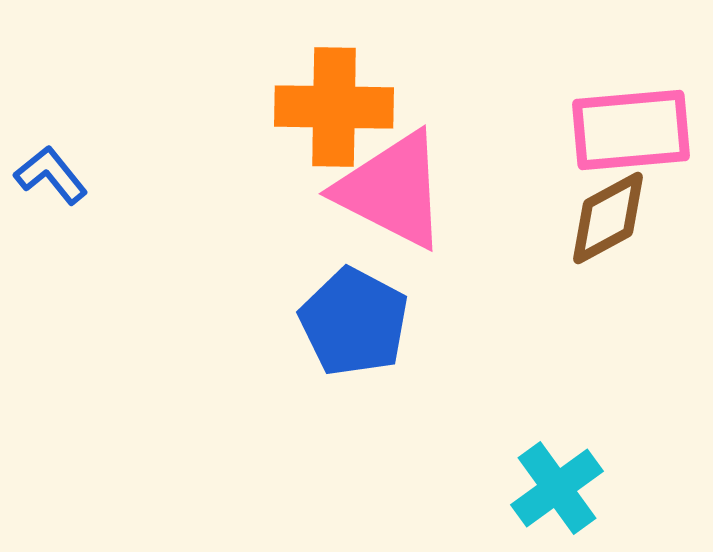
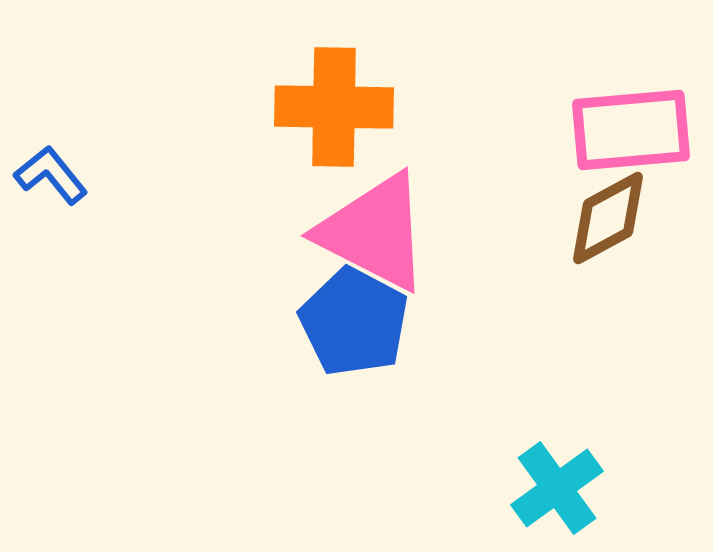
pink triangle: moved 18 px left, 42 px down
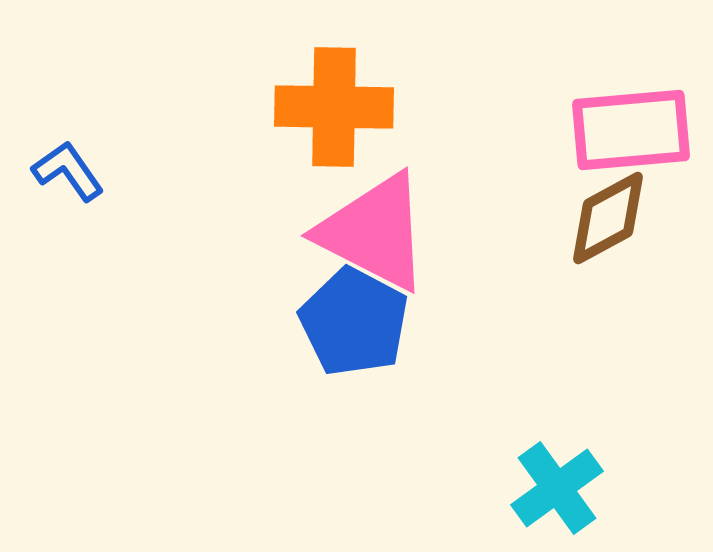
blue L-shape: moved 17 px right, 4 px up; rotated 4 degrees clockwise
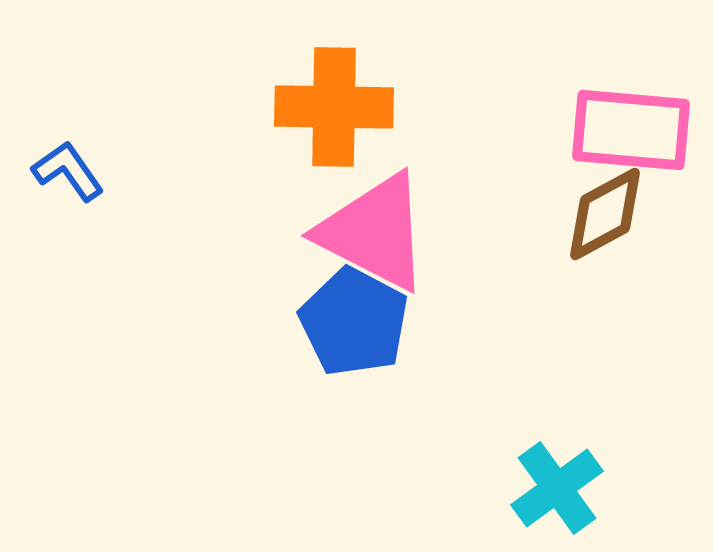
pink rectangle: rotated 10 degrees clockwise
brown diamond: moved 3 px left, 4 px up
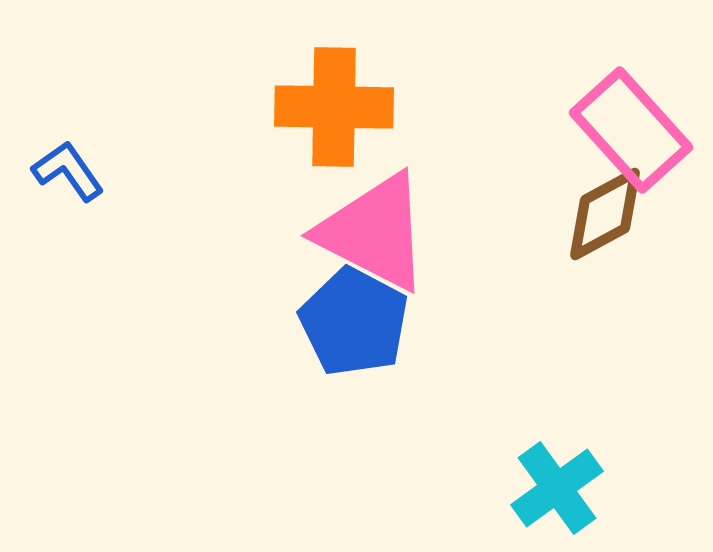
pink rectangle: rotated 43 degrees clockwise
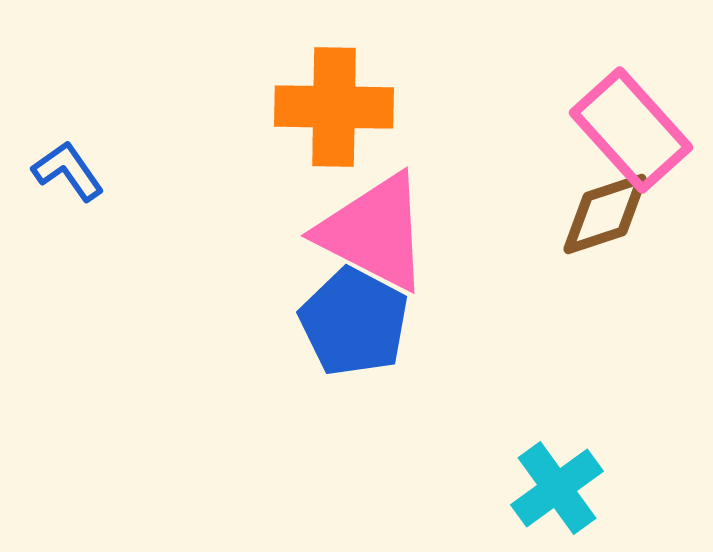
brown diamond: rotated 10 degrees clockwise
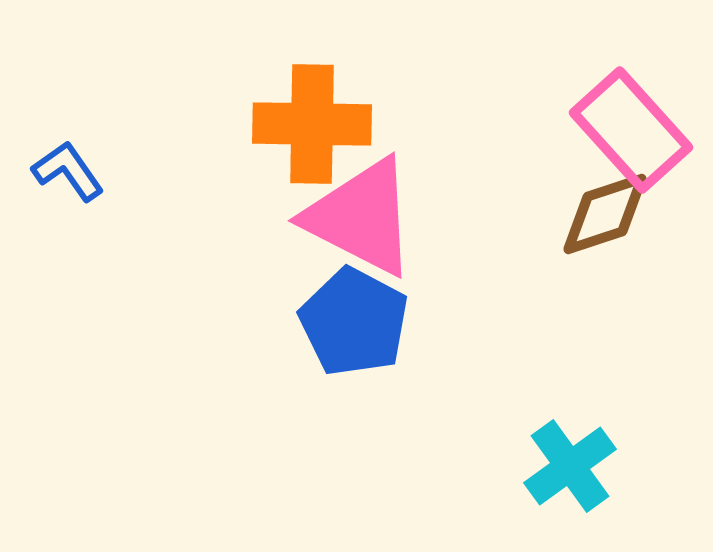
orange cross: moved 22 px left, 17 px down
pink triangle: moved 13 px left, 15 px up
cyan cross: moved 13 px right, 22 px up
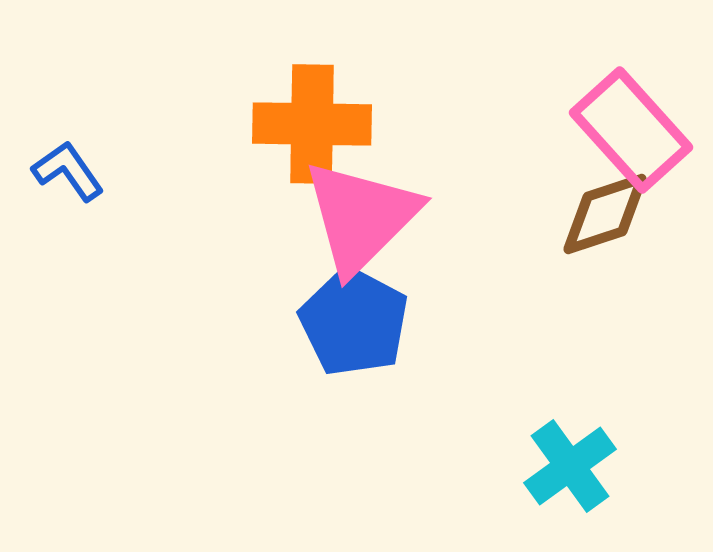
pink triangle: rotated 48 degrees clockwise
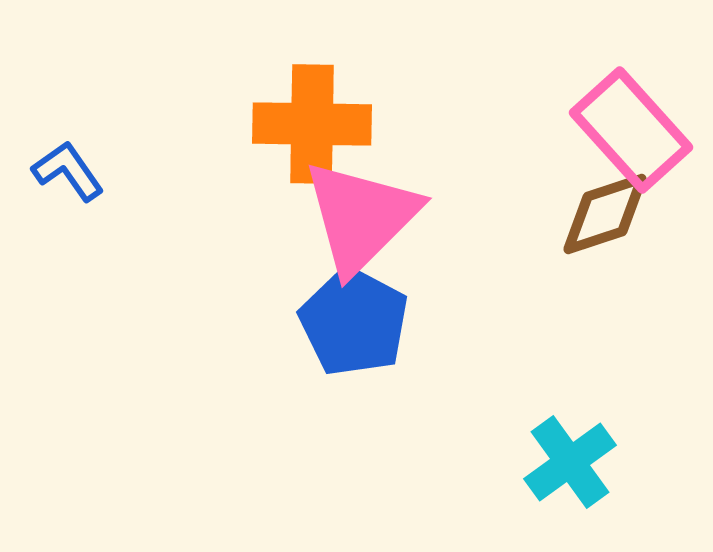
cyan cross: moved 4 px up
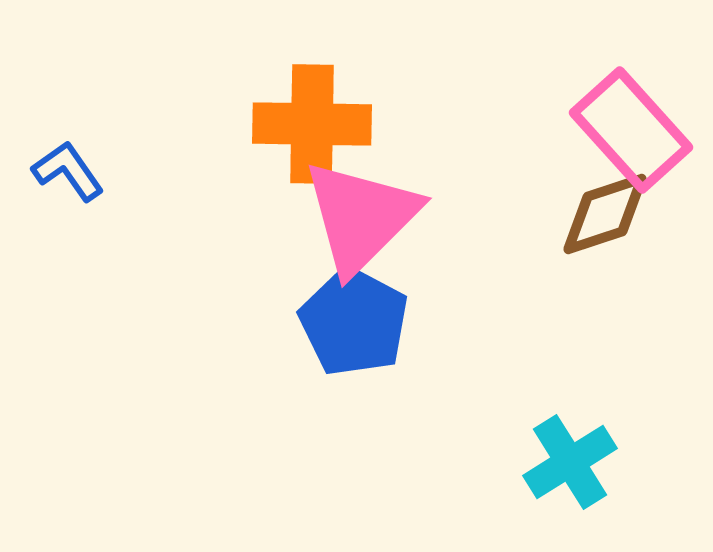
cyan cross: rotated 4 degrees clockwise
